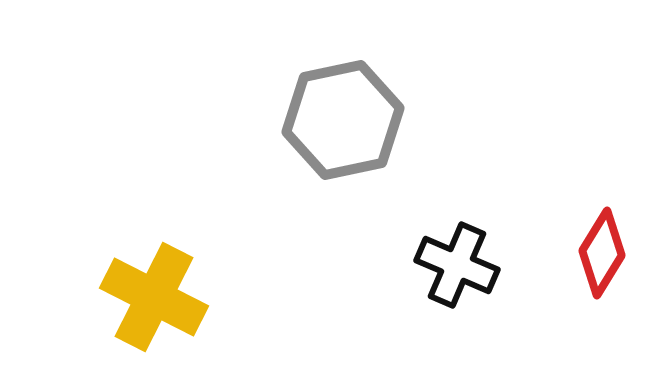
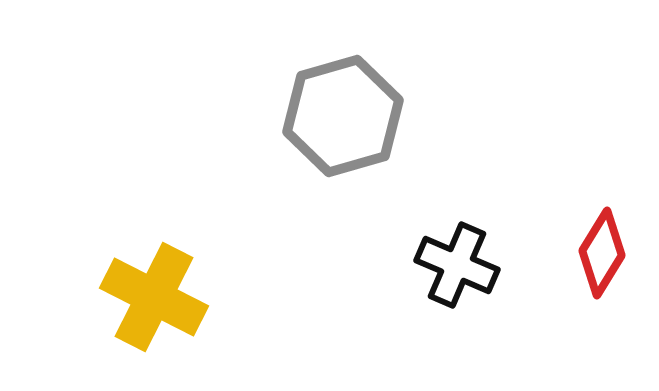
gray hexagon: moved 4 px up; rotated 4 degrees counterclockwise
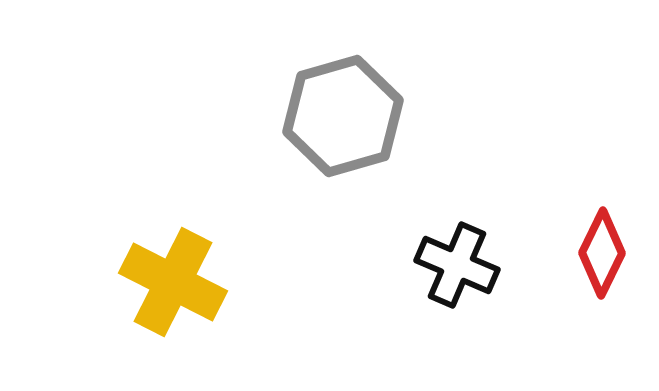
red diamond: rotated 6 degrees counterclockwise
yellow cross: moved 19 px right, 15 px up
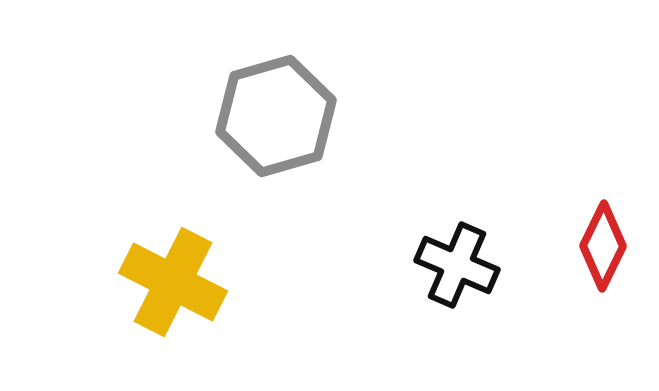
gray hexagon: moved 67 px left
red diamond: moved 1 px right, 7 px up
